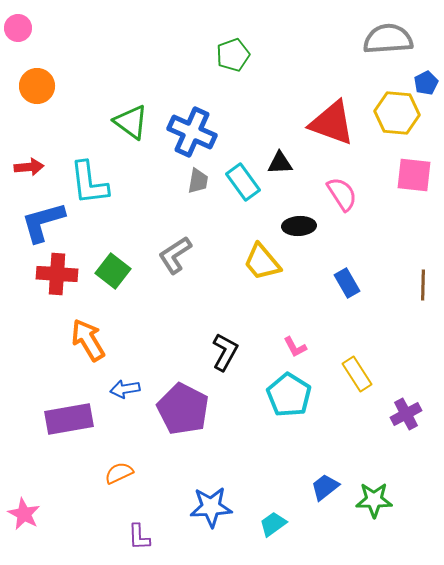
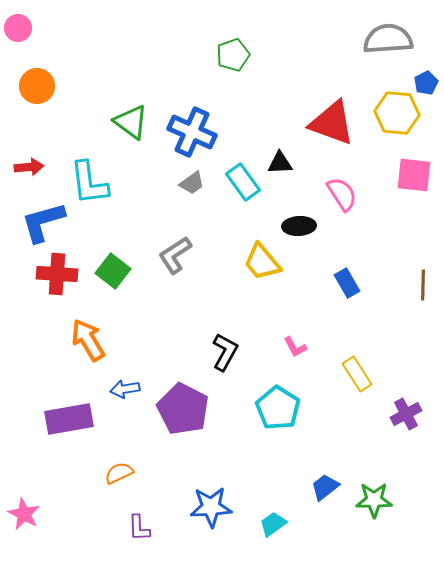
gray trapezoid: moved 6 px left, 2 px down; rotated 44 degrees clockwise
cyan pentagon: moved 11 px left, 13 px down
purple L-shape: moved 9 px up
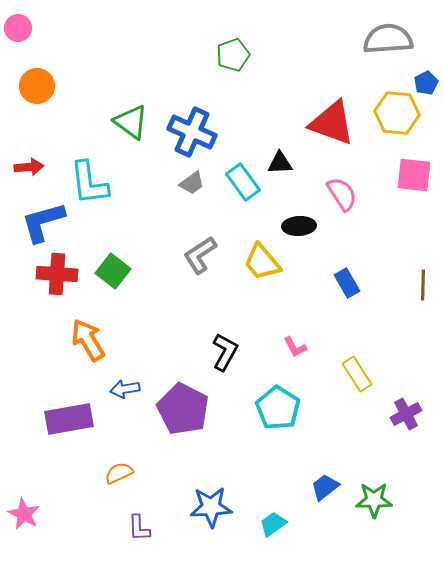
gray L-shape: moved 25 px right
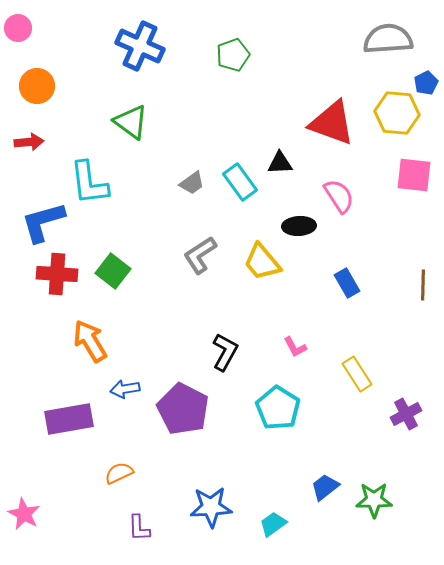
blue cross: moved 52 px left, 86 px up
red arrow: moved 25 px up
cyan rectangle: moved 3 px left
pink semicircle: moved 3 px left, 2 px down
orange arrow: moved 2 px right, 1 px down
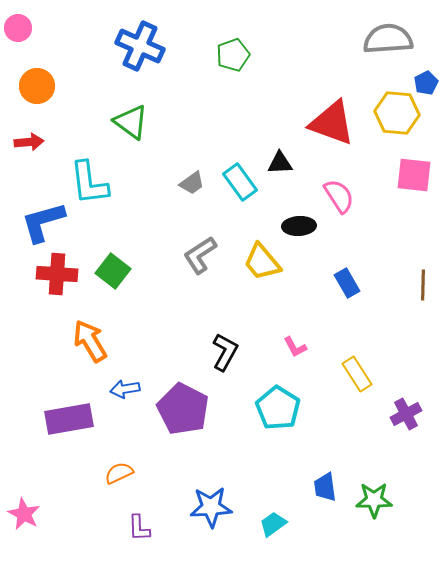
blue trapezoid: rotated 60 degrees counterclockwise
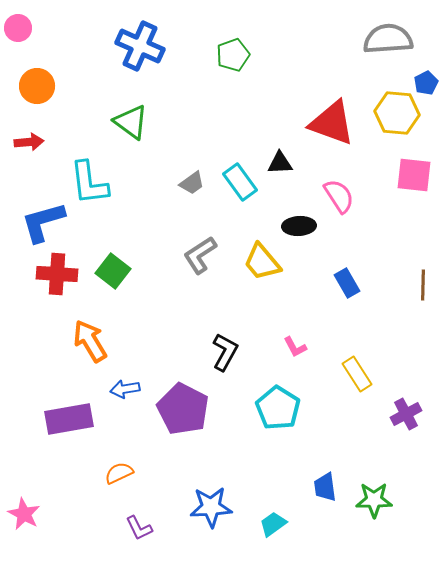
purple L-shape: rotated 24 degrees counterclockwise
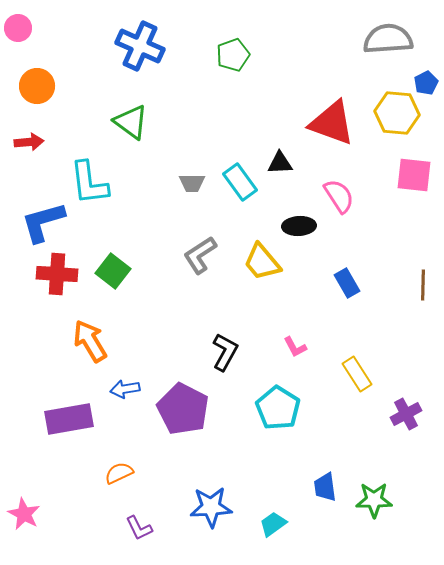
gray trapezoid: rotated 36 degrees clockwise
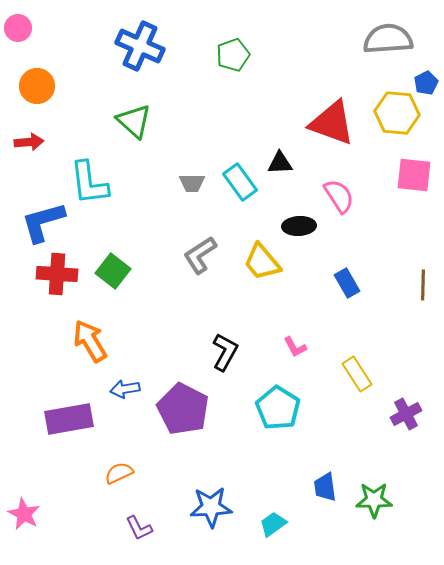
green triangle: moved 3 px right, 1 px up; rotated 6 degrees clockwise
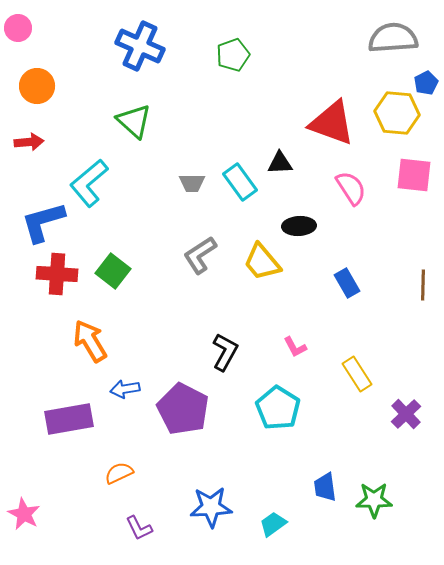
gray semicircle: moved 5 px right, 1 px up
cyan L-shape: rotated 57 degrees clockwise
pink semicircle: moved 12 px right, 8 px up
purple cross: rotated 16 degrees counterclockwise
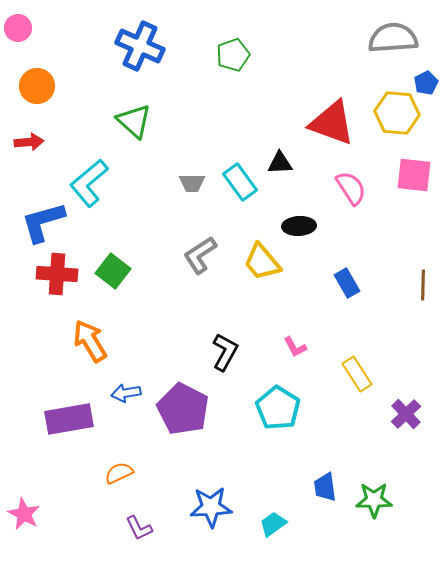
blue arrow: moved 1 px right, 4 px down
